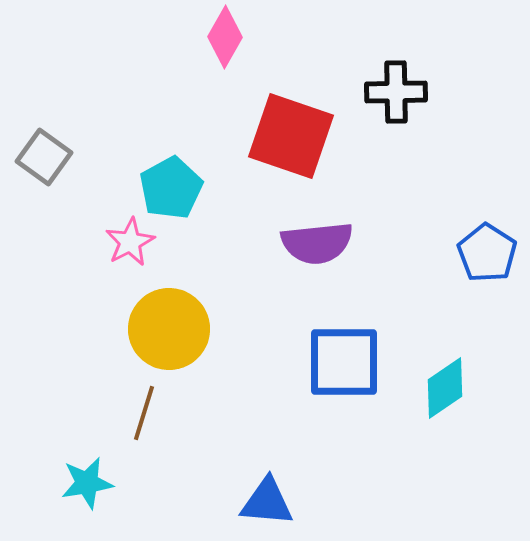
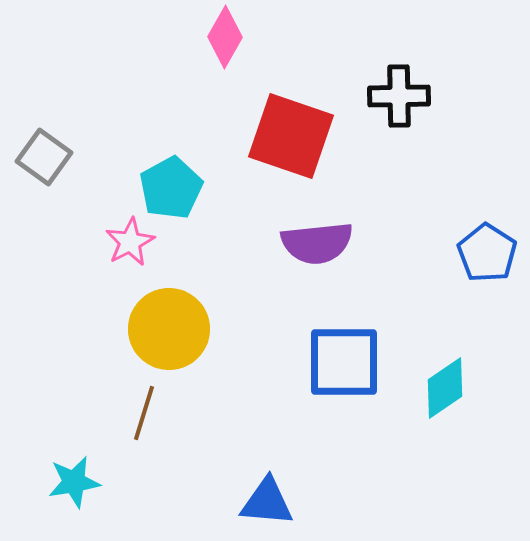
black cross: moved 3 px right, 4 px down
cyan star: moved 13 px left, 1 px up
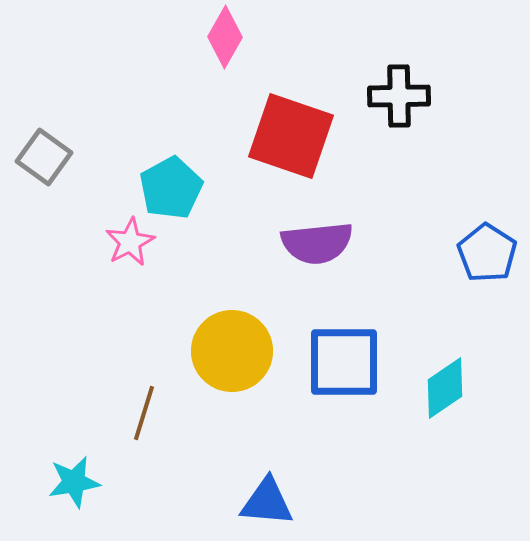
yellow circle: moved 63 px right, 22 px down
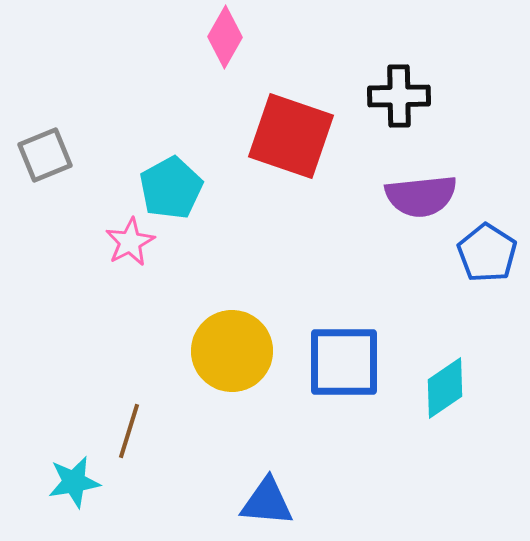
gray square: moved 1 px right, 2 px up; rotated 32 degrees clockwise
purple semicircle: moved 104 px right, 47 px up
brown line: moved 15 px left, 18 px down
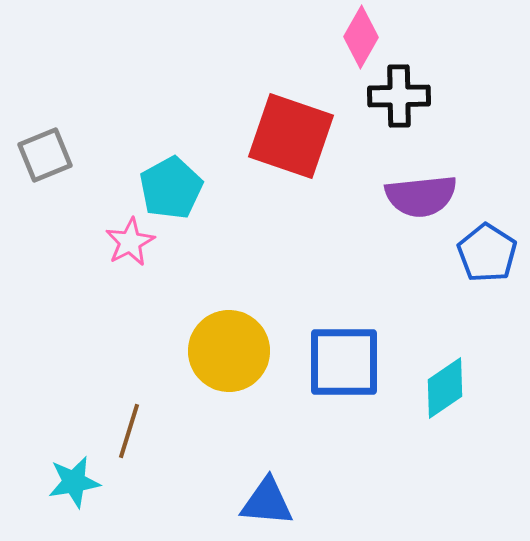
pink diamond: moved 136 px right
yellow circle: moved 3 px left
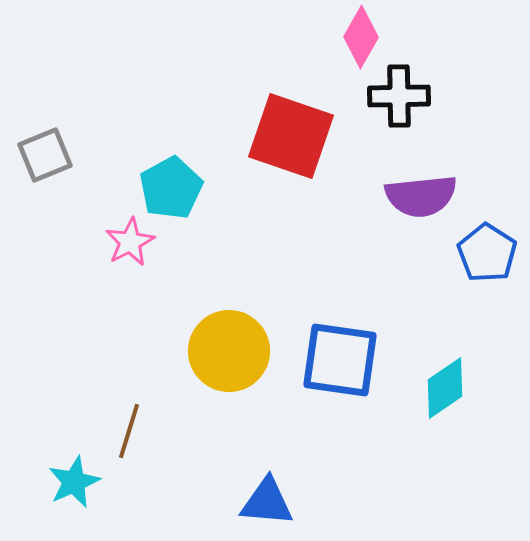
blue square: moved 4 px left, 2 px up; rotated 8 degrees clockwise
cyan star: rotated 14 degrees counterclockwise
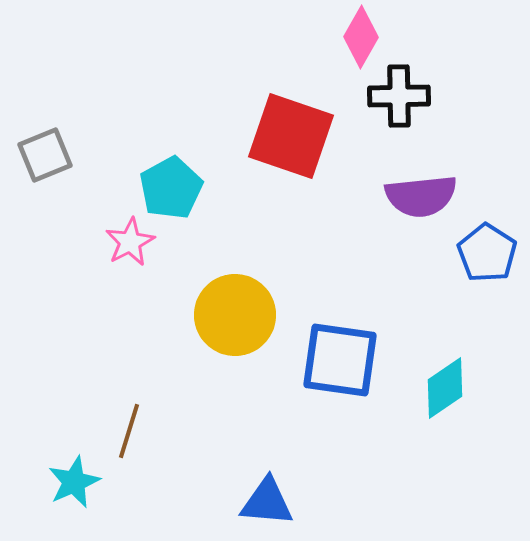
yellow circle: moved 6 px right, 36 px up
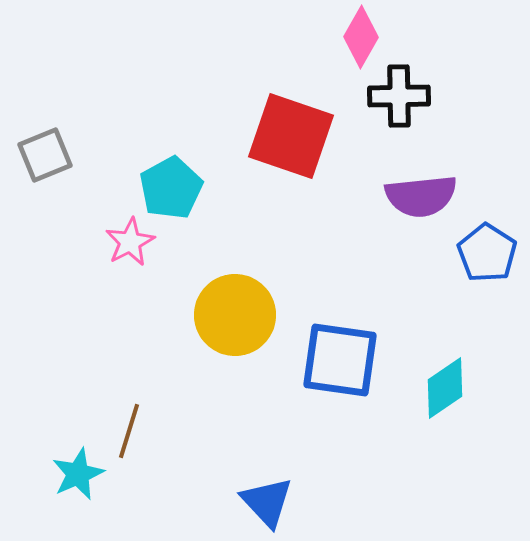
cyan star: moved 4 px right, 8 px up
blue triangle: rotated 42 degrees clockwise
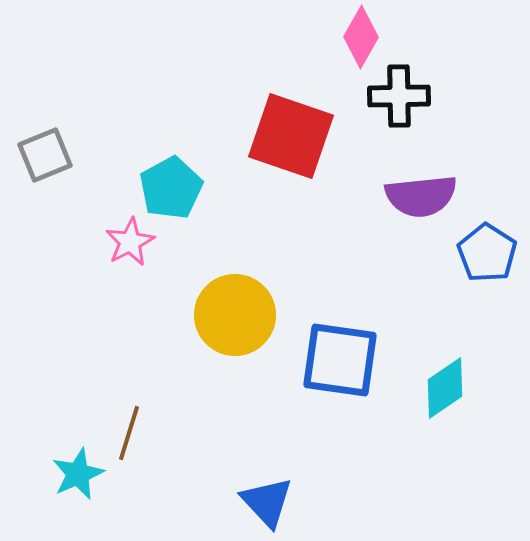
brown line: moved 2 px down
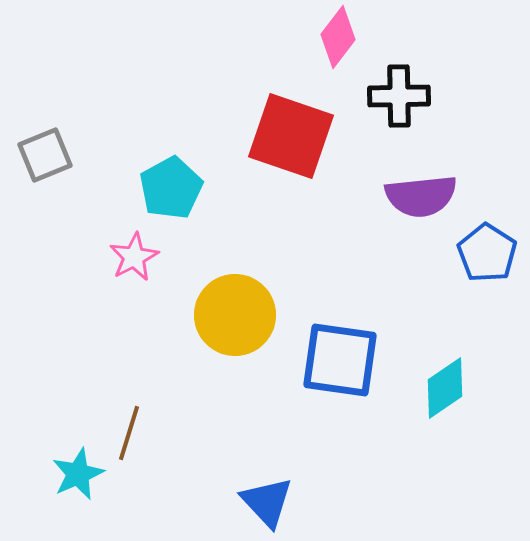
pink diamond: moved 23 px left; rotated 8 degrees clockwise
pink star: moved 4 px right, 15 px down
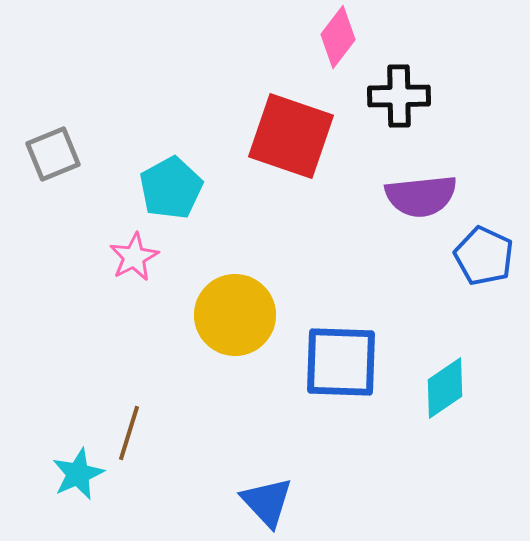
gray square: moved 8 px right, 1 px up
blue pentagon: moved 3 px left, 3 px down; rotated 8 degrees counterclockwise
blue square: moved 1 px right, 2 px down; rotated 6 degrees counterclockwise
